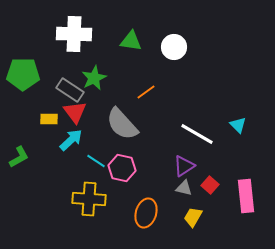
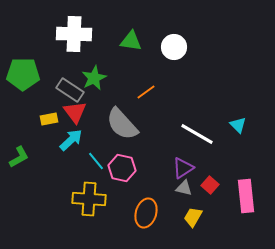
yellow rectangle: rotated 12 degrees counterclockwise
cyan line: rotated 18 degrees clockwise
purple triangle: moved 1 px left, 2 px down
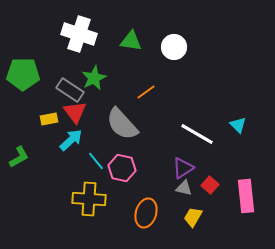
white cross: moved 5 px right; rotated 16 degrees clockwise
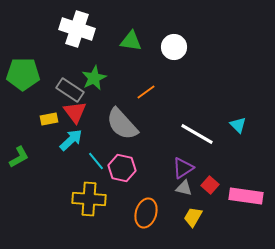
white cross: moved 2 px left, 5 px up
pink rectangle: rotated 76 degrees counterclockwise
